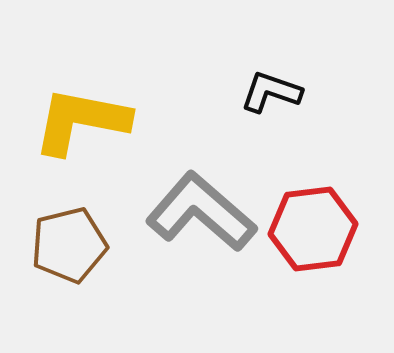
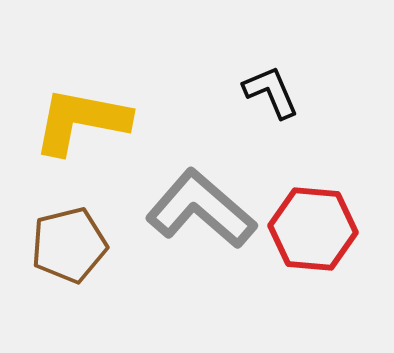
black L-shape: rotated 48 degrees clockwise
gray L-shape: moved 3 px up
red hexagon: rotated 12 degrees clockwise
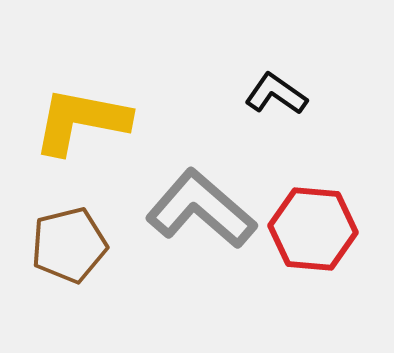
black L-shape: moved 5 px right, 2 px down; rotated 32 degrees counterclockwise
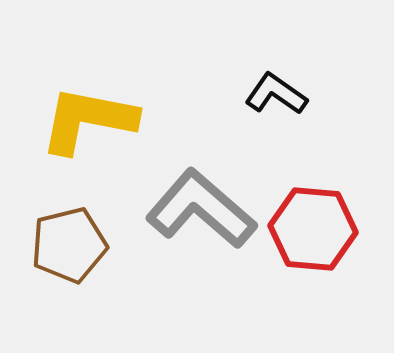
yellow L-shape: moved 7 px right, 1 px up
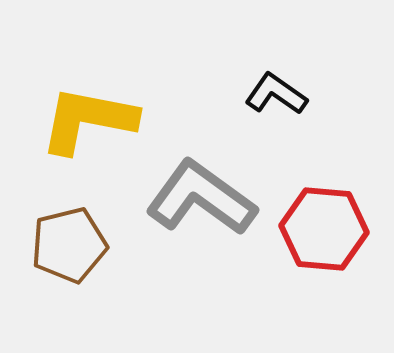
gray L-shape: moved 11 px up; rotated 5 degrees counterclockwise
red hexagon: moved 11 px right
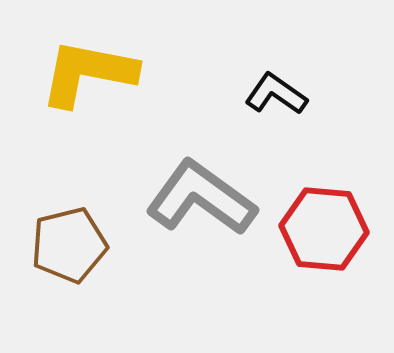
yellow L-shape: moved 47 px up
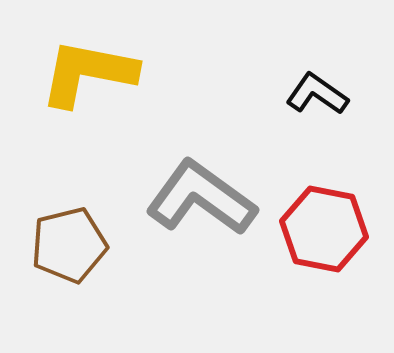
black L-shape: moved 41 px right
red hexagon: rotated 6 degrees clockwise
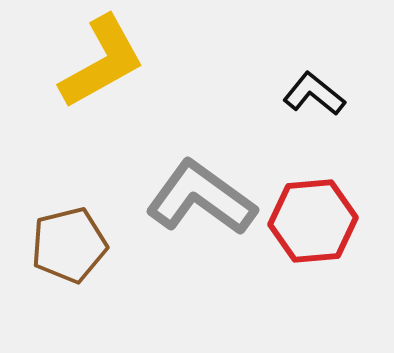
yellow L-shape: moved 14 px right, 11 px up; rotated 140 degrees clockwise
black L-shape: moved 3 px left; rotated 4 degrees clockwise
red hexagon: moved 11 px left, 8 px up; rotated 16 degrees counterclockwise
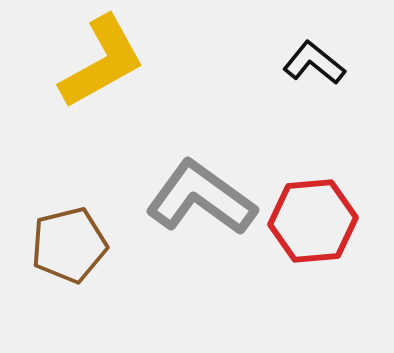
black L-shape: moved 31 px up
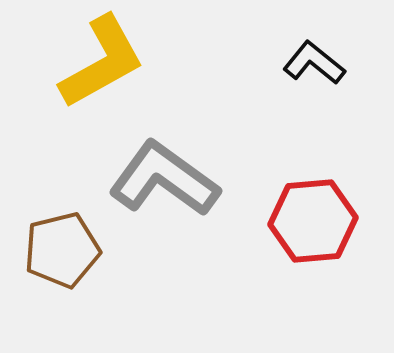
gray L-shape: moved 37 px left, 19 px up
brown pentagon: moved 7 px left, 5 px down
